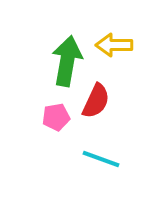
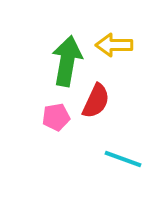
cyan line: moved 22 px right
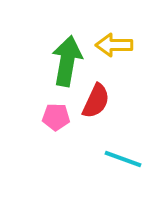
pink pentagon: rotated 12 degrees clockwise
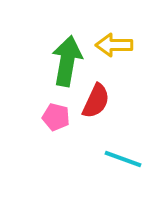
pink pentagon: rotated 12 degrees clockwise
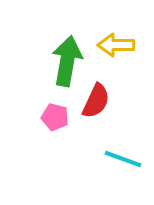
yellow arrow: moved 2 px right
pink pentagon: moved 1 px left
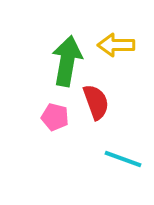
red semicircle: moved 1 px down; rotated 45 degrees counterclockwise
